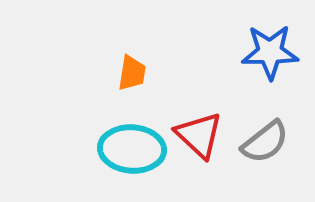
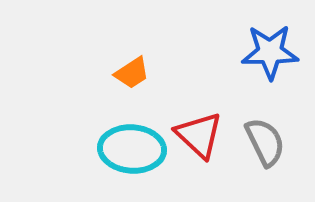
orange trapezoid: rotated 48 degrees clockwise
gray semicircle: rotated 78 degrees counterclockwise
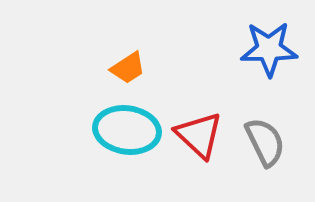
blue star: moved 1 px left, 3 px up
orange trapezoid: moved 4 px left, 5 px up
cyan ellipse: moved 5 px left, 19 px up; rotated 4 degrees clockwise
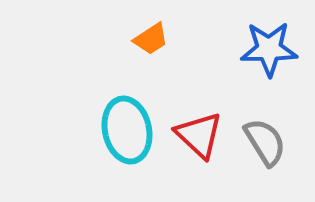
orange trapezoid: moved 23 px right, 29 px up
cyan ellipse: rotated 70 degrees clockwise
gray semicircle: rotated 6 degrees counterclockwise
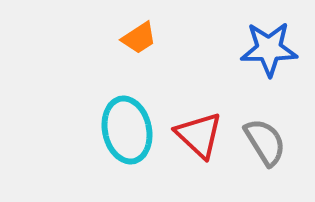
orange trapezoid: moved 12 px left, 1 px up
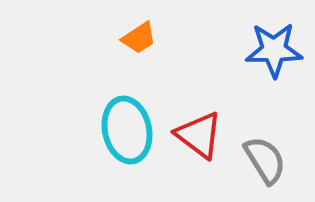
blue star: moved 5 px right, 1 px down
red triangle: rotated 6 degrees counterclockwise
gray semicircle: moved 18 px down
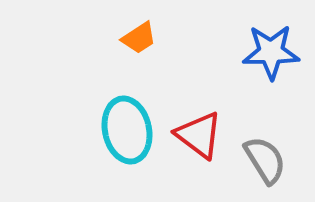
blue star: moved 3 px left, 2 px down
